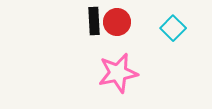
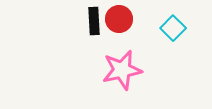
red circle: moved 2 px right, 3 px up
pink star: moved 4 px right, 3 px up
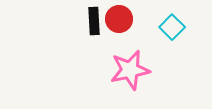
cyan square: moved 1 px left, 1 px up
pink star: moved 8 px right
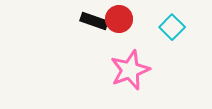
black rectangle: rotated 68 degrees counterclockwise
pink star: rotated 9 degrees counterclockwise
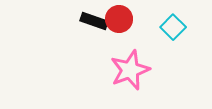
cyan square: moved 1 px right
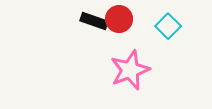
cyan square: moved 5 px left, 1 px up
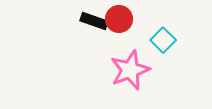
cyan square: moved 5 px left, 14 px down
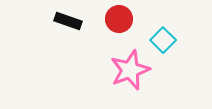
black rectangle: moved 26 px left
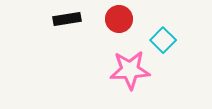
black rectangle: moved 1 px left, 2 px up; rotated 28 degrees counterclockwise
pink star: rotated 18 degrees clockwise
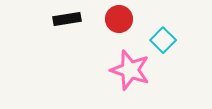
pink star: rotated 21 degrees clockwise
